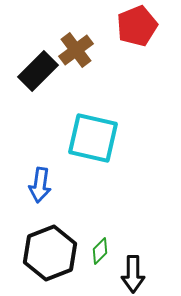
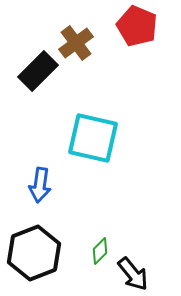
red pentagon: rotated 27 degrees counterclockwise
brown cross: moved 7 px up
black hexagon: moved 16 px left
black arrow: rotated 39 degrees counterclockwise
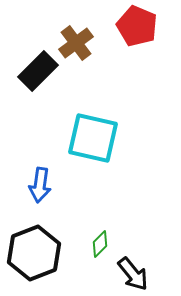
green diamond: moved 7 px up
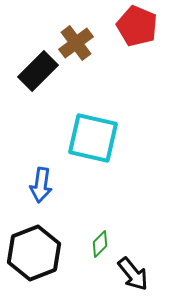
blue arrow: moved 1 px right
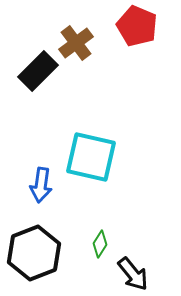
cyan square: moved 2 px left, 19 px down
green diamond: rotated 12 degrees counterclockwise
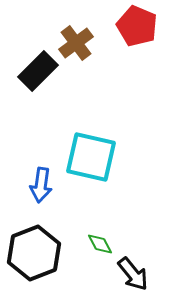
green diamond: rotated 60 degrees counterclockwise
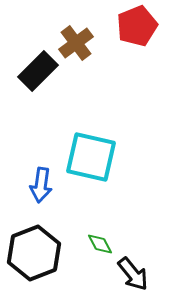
red pentagon: rotated 27 degrees clockwise
